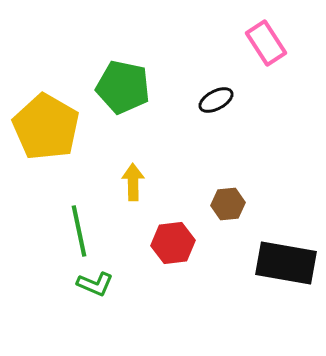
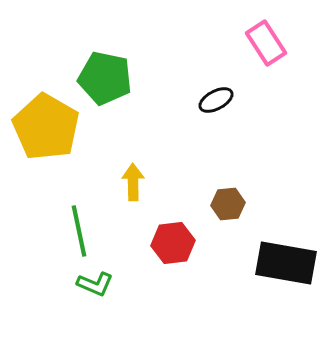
green pentagon: moved 18 px left, 9 px up
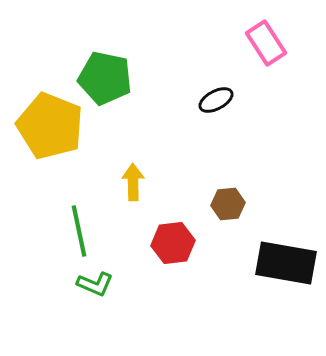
yellow pentagon: moved 4 px right, 1 px up; rotated 8 degrees counterclockwise
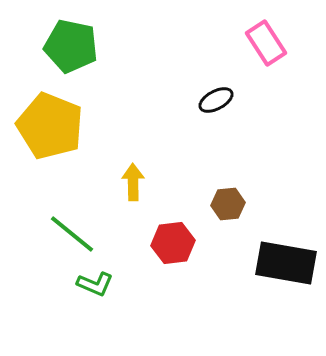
green pentagon: moved 34 px left, 32 px up
green line: moved 7 px left, 3 px down; rotated 39 degrees counterclockwise
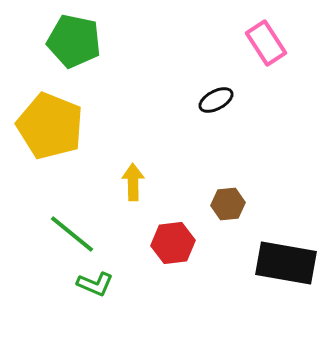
green pentagon: moved 3 px right, 5 px up
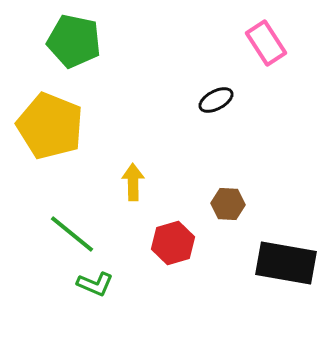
brown hexagon: rotated 8 degrees clockwise
red hexagon: rotated 9 degrees counterclockwise
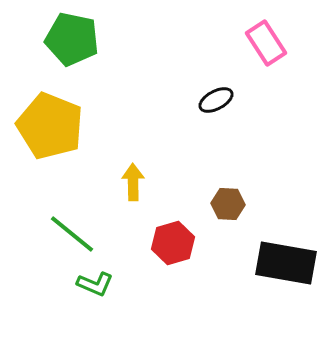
green pentagon: moved 2 px left, 2 px up
